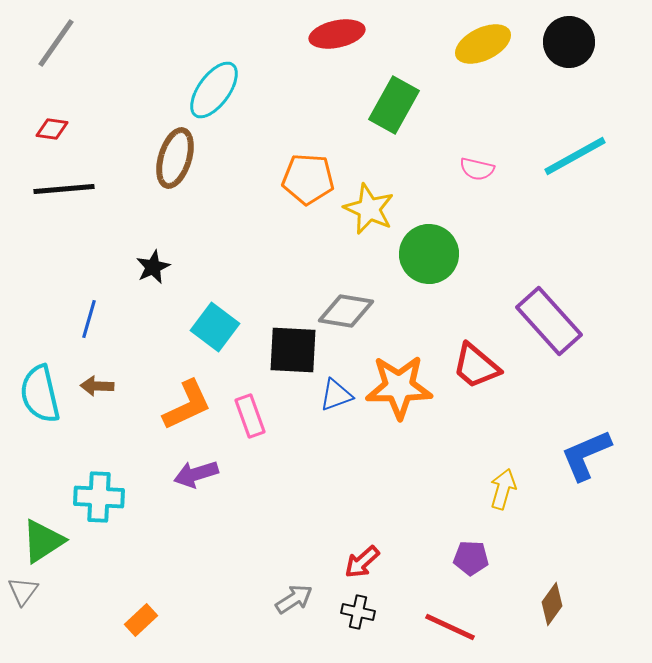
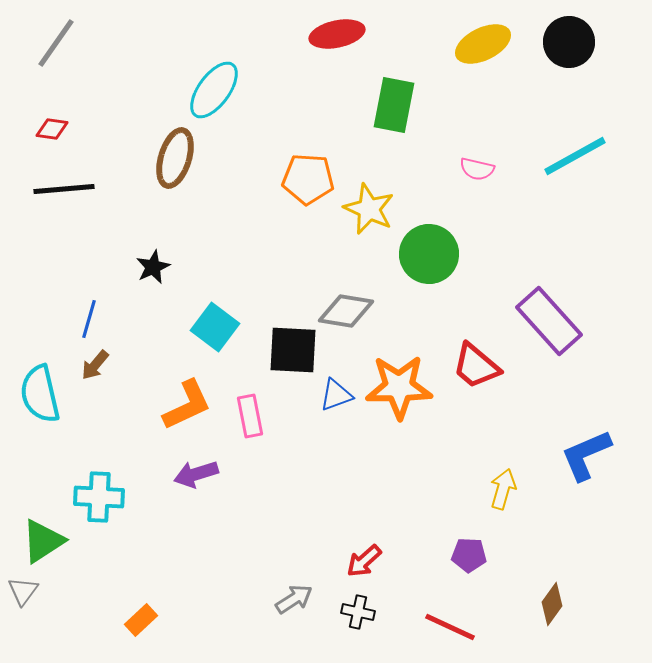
green rectangle: rotated 18 degrees counterclockwise
brown arrow: moved 2 px left, 21 px up; rotated 52 degrees counterclockwise
pink rectangle: rotated 9 degrees clockwise
purple pentagon: moved 2 px left, 3 px up
red arrow: moved 2 px right, 1 px up
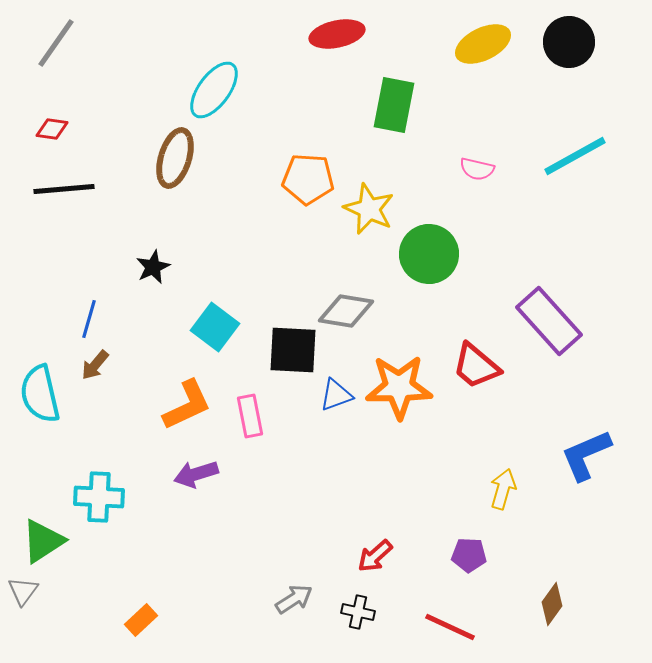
red arrow: moved 11 px right, 5 px up
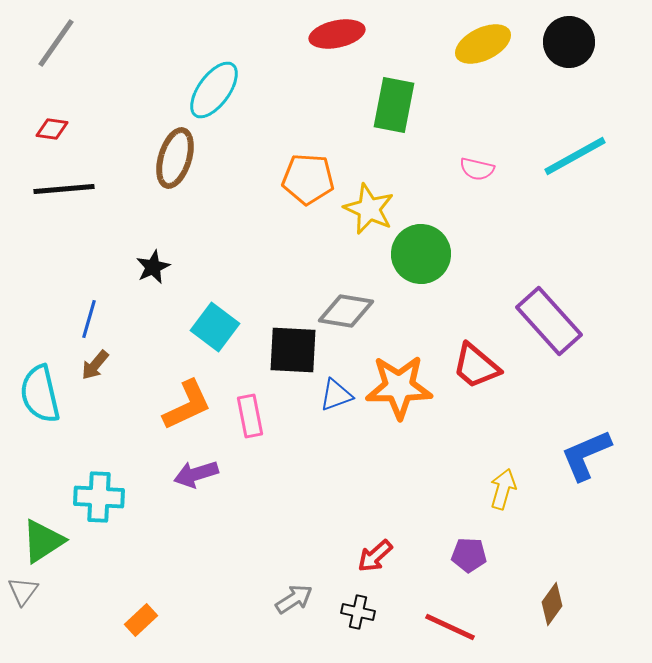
green circle: moved 8 px left
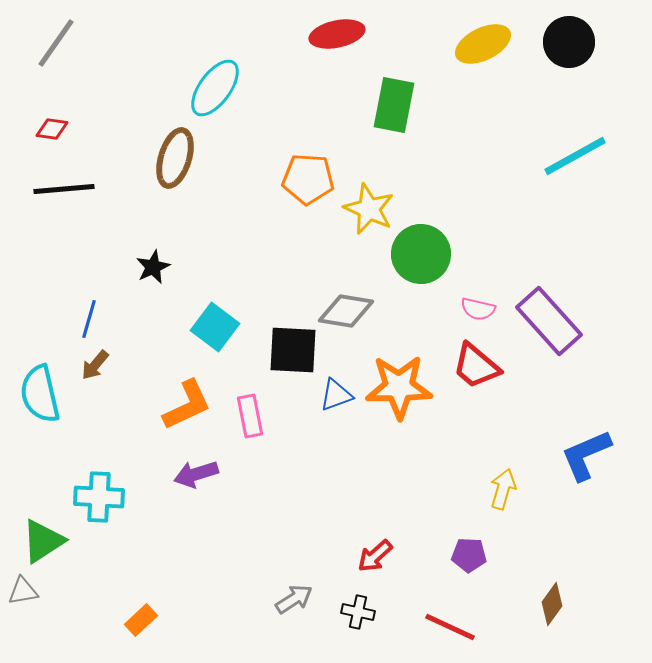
cyan ellipse: moved 1 px right, 2 px up
pink semicircle: moved 1 px right, 140 px down
gray triangle: rotated 44 degrees clockwise
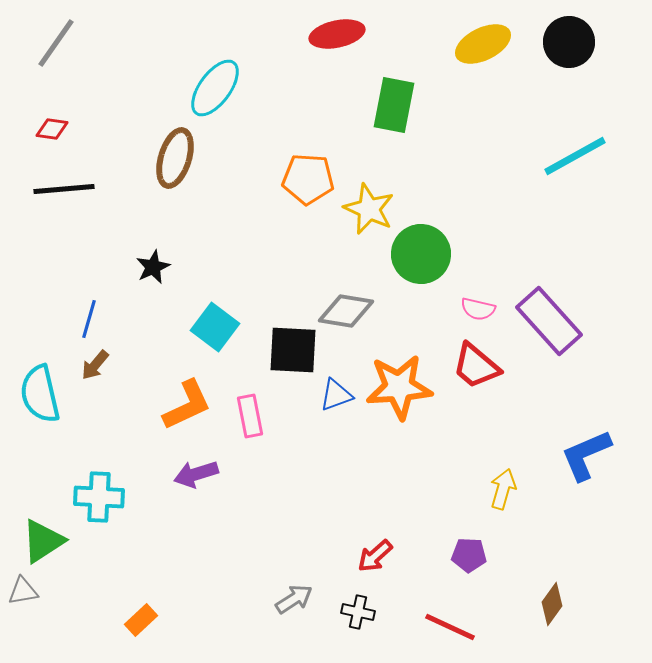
orange star: rotated 4 degrees counterclockwise
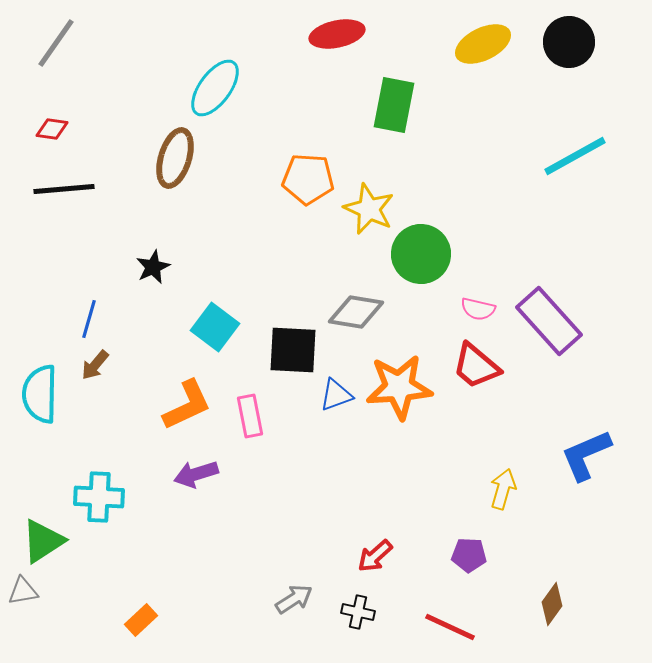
gray diamond: moved 10 px right, 1 px down
cyan semicircle: rotated 14 degrees clockwise
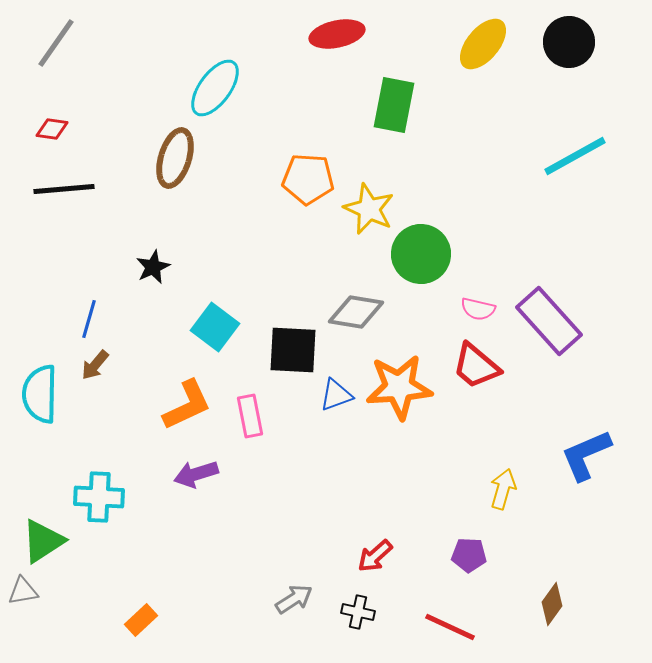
yellow ellipse: rotated 24 degrees counterclockwise
